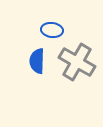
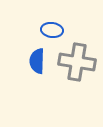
gray cross: rotated 21 degrees counterclockwise
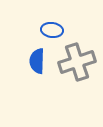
gray cross: rotated 27 degrees counterclockwise
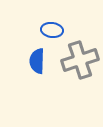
gray cross: moved 3 px right, 2 px up
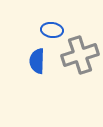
gray cross: moved 5 px up
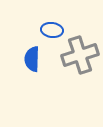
blue semicircle: moved 5 px left, 2 px up
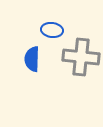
gray cross: moved 1 px right, 2 px down; rotated 24 degrees clockwise
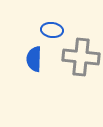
blue semicircle: moved 2 px right
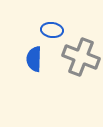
gray cross: rotated 15 degrees clockwise
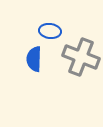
blue ellipse: moved 2 px left, 1 px down
